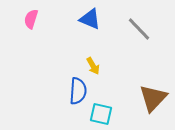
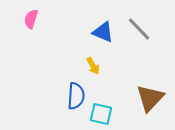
blue triangle: moved 13 px right, 13 px down
blue semicircle: moved 2 px left, 5 px down
brown triangle: moved 3 px left
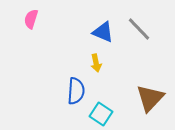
yellow arrow: moved 3 px right, 3 px up; rotated 18 degrees clockwise
blue semicircle: moved 5 px up
cyan square: rotated 20 degrees clockwise
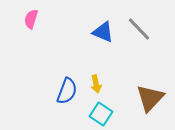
yellow arrow: moved 21 px down
blue semicircle: moved 9 px left; rotated 16 degrees clockwise
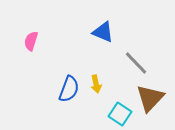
pink semicircle: moved 22 px down
gray line: moved 3 px left, 34 px down
blue semicircle: moved 2 px right, 2 px up
cyan square: moved 19 px right
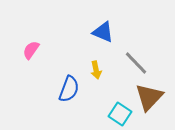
pink semicircle: moved 9 px down; rotated 18 degrees clockwise
yellow arrow: moved 14 px up
brown triangle: moved 1 px left, 1 px up
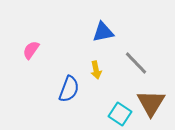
blue triangle: rotated 35 degrees counterclockwise
brown triangle: moved 2 px right, 6 px down; rotated 12 degrees counterclockwise
